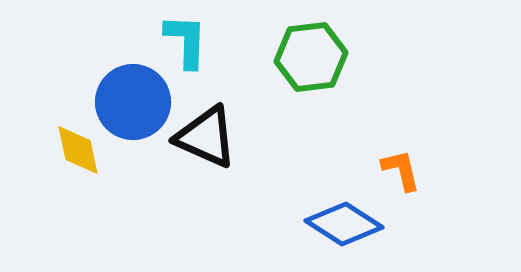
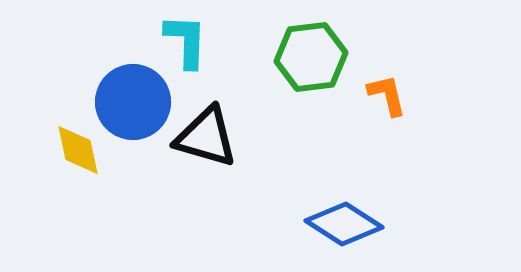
black triangle: rotated 8 degrees counterclockwise
orange L-shape: moved 14 px left, 75 px up
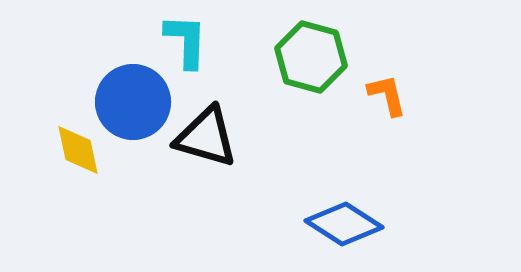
green hexagon: rotated 22 degrees clockwise
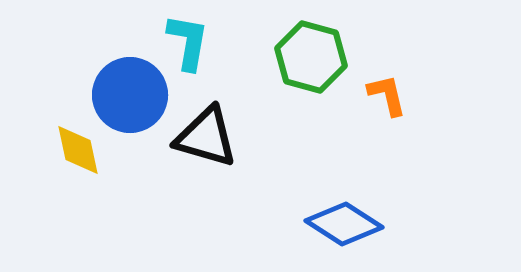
cyan L-shape: moved 2 px right, 1 px down; rotated 8 degrees clockwise
blue circle: moved 3 px left, 7 px up
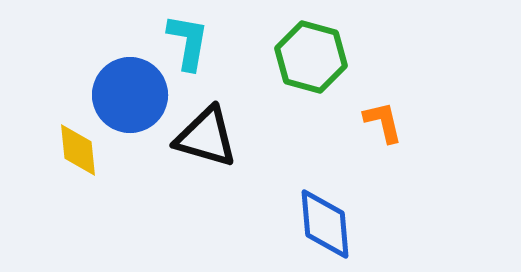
orange L-shape: moved 4 px left, 27 px down
yellow diamond: rotated 6 degrees clockwise
blue diamond: moved 19 px left; rotated 52 degrees clockwise
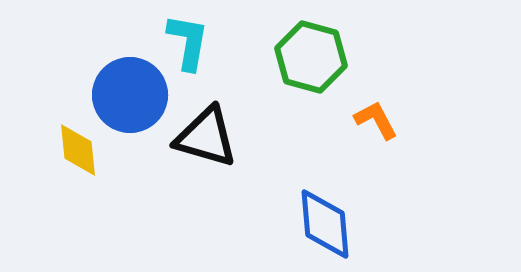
orange L-shape: moved 7 px left, 2 px up; rotated 15 degrees counterclockwise
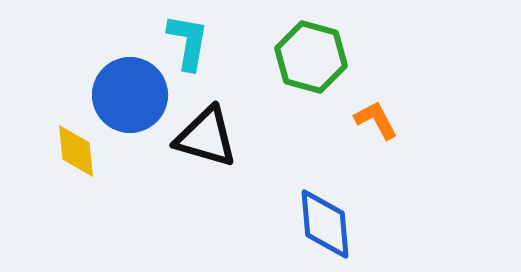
yellow diamond: moved 2 px left, 1 px down
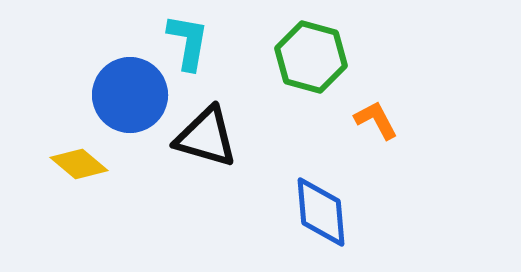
yellow diamond: moved 3 px right, 13 px down; rotated 44 degrees counterclockwise
blue diamond: moved 4 px left, 12 px up
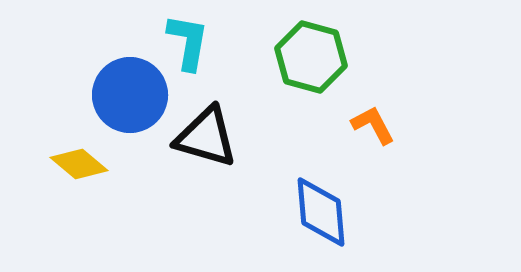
orange L-shape: moved 3 px left, 5 px down
